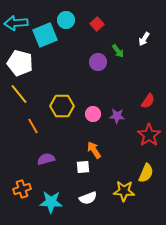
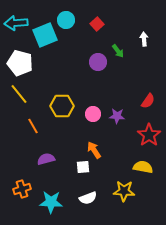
white arrow: rotated 144 degrees clockwise
yellow semicircle: moved 3 px left, 6 px up; rotated 102 degrees counterclockwise
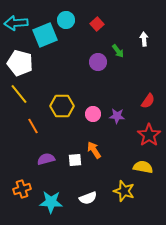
white square: moved 8 px left, 7 px up
yellow star: rotated 15 degrees clockwise
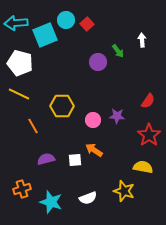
red square: moved 10 px left
white arrow: moved 2 px left, 1 px down
yellow line: rotated 25 degrees counterclockwise
pink circle: moved 6 px down
orange arrow: rotated 24 degrees counterclockwise
cyan star: rotated 15 degrees clockwise
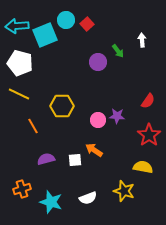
cyan arrow: moved 1 px right, 3 px down
pink circle: moved 5 px right
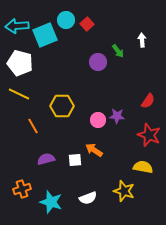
red star: rotated 15 degrees counterclockwise
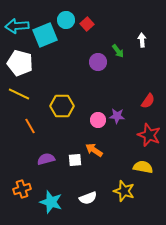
orange line: moved 3 px left
